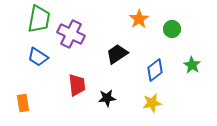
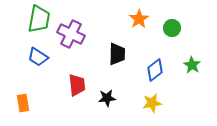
green circle: moved 1 px up
black trapezoid: rotated 125 degrees clockwise
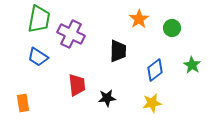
black trapezoid: moved 1 px right, 3 px up
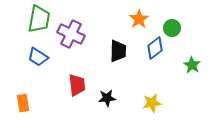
blue diamond: moved 22 px up
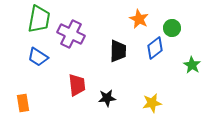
orange star: rotated 12 degrees counterclockwise
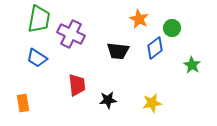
black trapezoid: rotated 95 degrees clockwise
blue trapezoid: moved 1 px left, 1 px down
black star: moved 1 px right, 2 px down
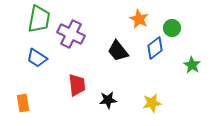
black trapezoid: rotated 45 degrees clockwise
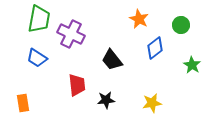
green circle: moved 9 px right, 3 px up
black trapezoid: moved 6 px left, 9 px down
black star: moved 2 px left
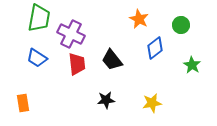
green trapezoid: moved 1 px up
red trapezoid: moved 21 px up
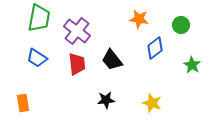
orange star: rotated 18 degrees counterclockwise
purple cross: moved 6 px right, 3 px up; rotated 12 degrees clockwise
yellow star: rotated 30 degrees clockwise
